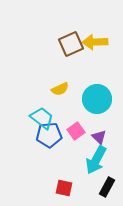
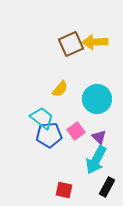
yellow semicircle: rotated 24 degrees counterclockwise
red square: moved 2 px down
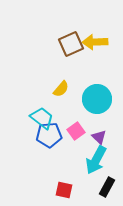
yellow semicircle: moved 1 px right
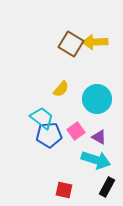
brown square: rotated 35 degrees counterclockwise
purple triangle: rotated 14 degrees counterclockwise
cyan arrow: rotated 100 degrees counterclockwise
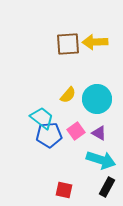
brown square: moved 3 px left; rotated 35 degrees counterclockwise
yellow semicircle: moved 7 px right, 6 px down
purple triangle: moved 4 px up
cyan arrow: moved 5 px right
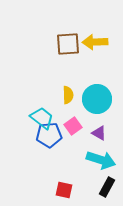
yellow semicircle: rotated 42 degrees counterclockwise
pink square: moved 3 px left, 5 px up
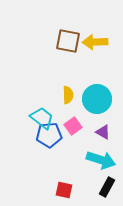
brown square: moved 3 px up; rotated 15 degrees clockwise
purple triangle: moved 4 px right, 1 px up
